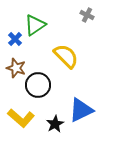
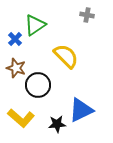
gray cross: rotated 16 degrees counterclockwise
black star: moved 2 px right; rotated 24 degrees clockwise
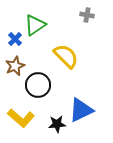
brown star: moved 1 px left, 2 px up; rotated 30 degrees clockwise
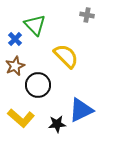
green triangle: rotated 40 degrees counterclockwise
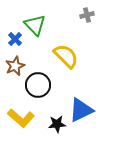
gray cross: rotated 24 degrees counterclockwise
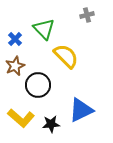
green triangle: moved 9 px right, 4 px down
black star: moved 6 px left
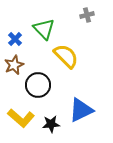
brown star: moved 1 px left, 1 px up
